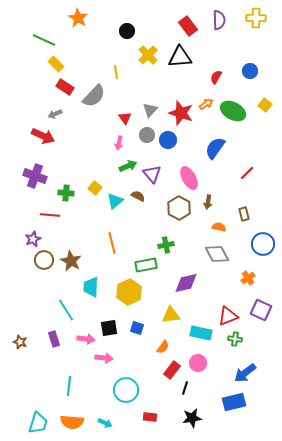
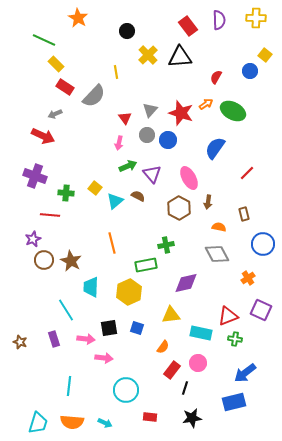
yellow square at (265, 105): moved 50 px up
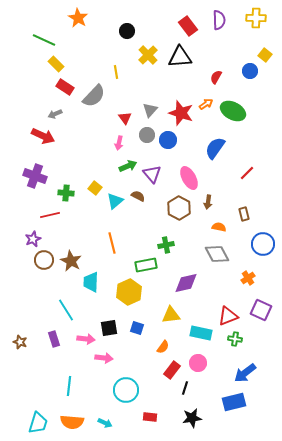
red line at (50, 215): rotated 18 degrees counterclockwise
cyan trapezoid at (91, 287): moved 5 px up
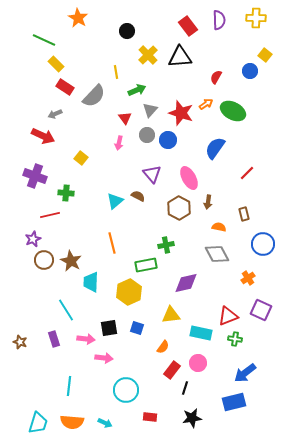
green arrow at (128, 166): moved 9 px right, 76 px up
yellow square at (95, 188): moved 14 px left, 30 px up
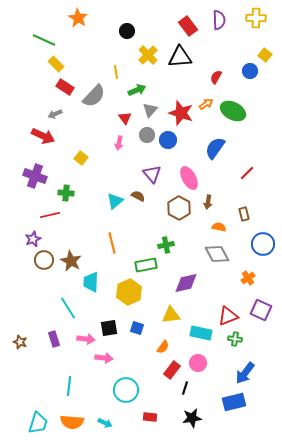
cyan line at (66, 310): moved 2 px right, 2 px up
blue arrow at (245, 373): rotated 15 degrees counterclockwise
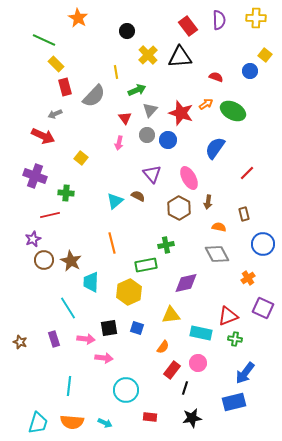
red semicircle at (216, 77): rotated 80 degrees clockwise
red rectangle at (65, 87): rotated 42 degrees clockwise
purple square at (261, 310): moved 2 px right, 2 px up
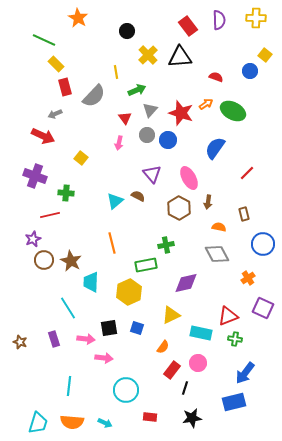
yellow triangle at (171, 315): rotated 18 degrees counterclockwise
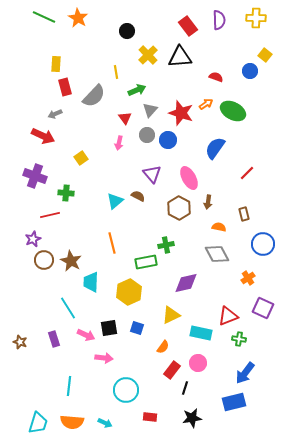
green line at (44, 40): moved 23 px up
yellow rectangle at (56, 64): rotated 49 degrees clockwise
yellow square at (81, 158): rotated 16 degrees clockwise
green rectangle at (146, 265): moved 3 px up
pink arrow at (86, 339): moved 4 px up; rotated 18 degrees clockwise
green cross at (235, 339): moved 4 px right
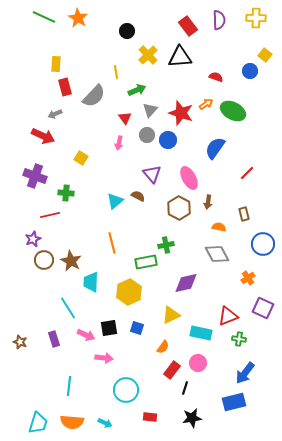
yellow square at (81, 158): rotated 24 degrees counterclockwise
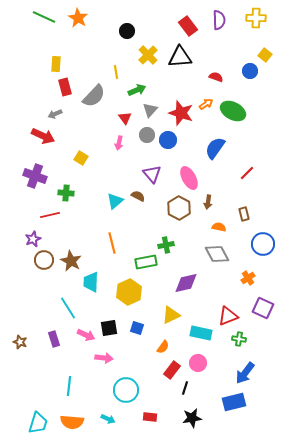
cyan arrow at (105, 423): moved 3 px right, 4 px up
